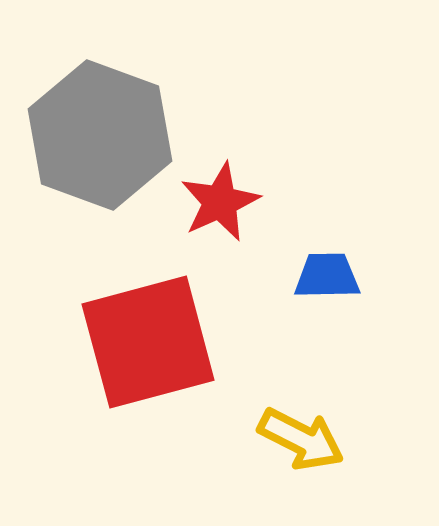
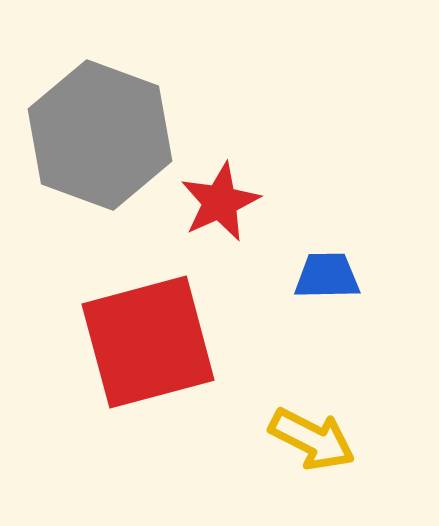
yellow arrow: moved 11 px right
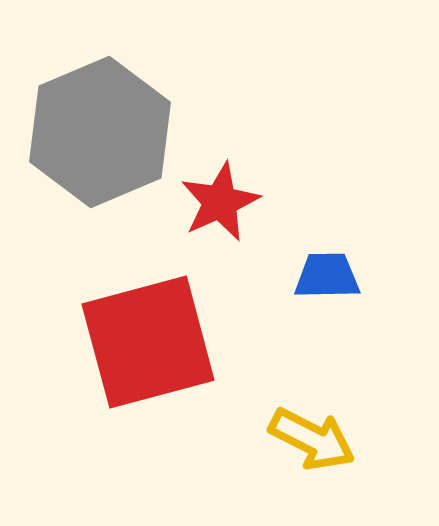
gray hexagon: moved 3 px up; rotated 17 degrees clockwise
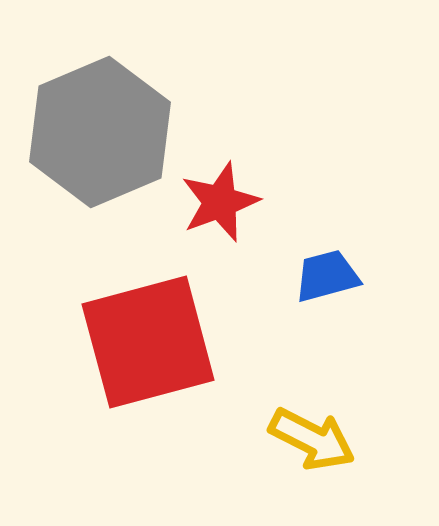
red star: rotated 4 degrees clockwise
blue trapezoid: rotated 14 degrees counterclockwise
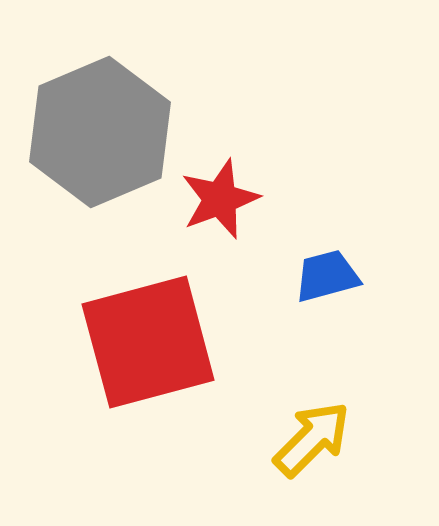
red star: moved 3 px up
yellow arrow: rotated 72 degrees counterclockwise
